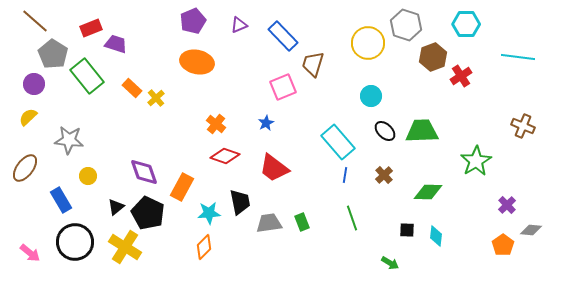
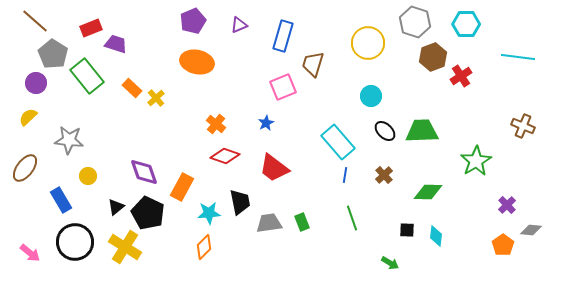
gray hexagon at (406, 25): moved 9 px right, 3 px up
blue rectangle at (283, 36): rotated 60 degrees clockwise
purple circle at (34, 84): moved 2 px right, 1 px up
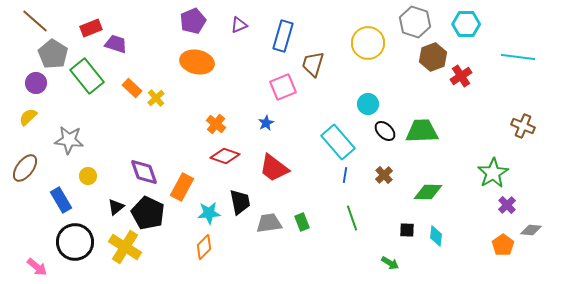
cyan circle at (371, 96): moved 3 px left, 8 px down
green star at (476, 161): moved 17 px right, 12 px down
pink arrow at (30, 253): moved 7 px right, 14 px down
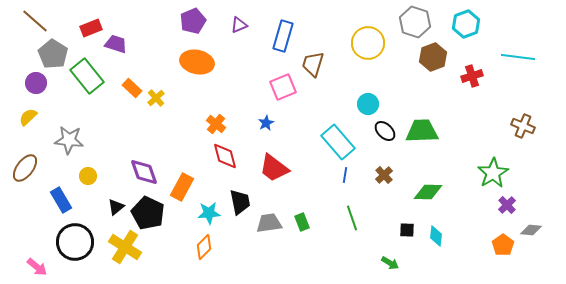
cyan hexagon at (466, 24): rotated 20 degrees counterclockwise
red cross at (461, 76): moved 11 px right; rotated 15 degrees clockwise
red diamond at (225, 156): rotated 56 degrees clockwise
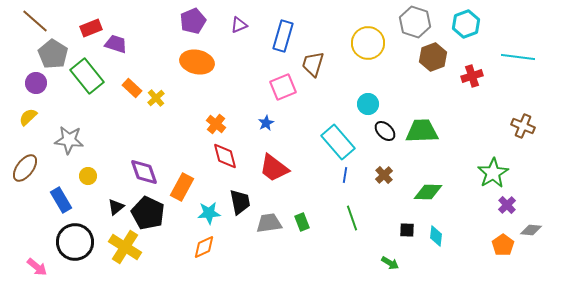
orange diamond at (204, 247): rotated 20 degrees clockwise
